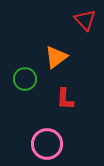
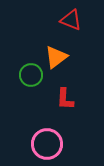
red triangle: moved 14 px left; rotated 25 degrees counterclockwise
green circle: moved 6 px right, 4 px up
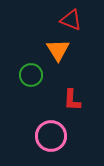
orange triangle: moved 2 px right, 7 px up; rotated 25 degrees counterclockwise
red L-shape: moved 7 px right, 1 px down
pink circle: moved 4 px right, 8 px up
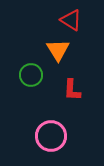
red triangle: rotated 10 degrees clockwise
red L-shape: moved 10 px up
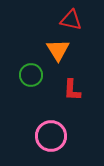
red triangle: rotated 20 degrees counterclockwise
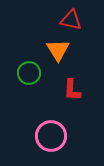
green circle: moved 2 px left, 2 px up
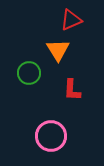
red triangle: rotated 35 degrees counterclockwise
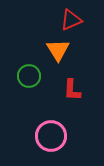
green circle: moved 3 px down
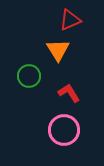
red triangle: moved 1 px left
red L-shape: moved 3 px left, 3 px down; rotated 145 degrees clockwise
pink circle: moved 13 px right, 6 px up
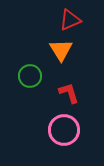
orange triangle: moved 3 px right
green circle: moved 1 px right
red L-shape: rotated 15 degrees clockwise
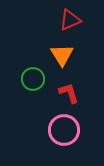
orange triangle: moved 1 px right, 5 px down
green circle: moved 3 px right, 3 px down
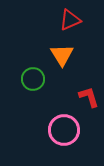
red L-shape: moved 20 px right, 4 px down
